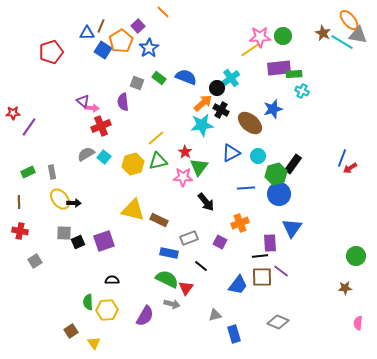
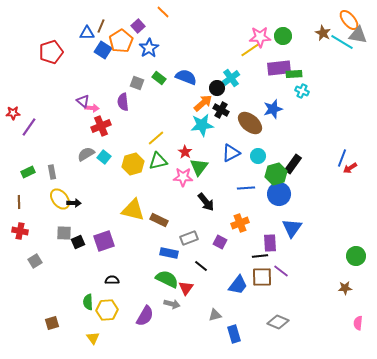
brown square at (71, 331): moved 19 px left, 8 px up; rotated 16 degrees clockwise
yellow triangle at (94, 343): moved 1 px left, 5 px up
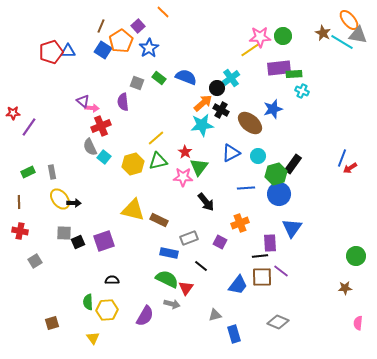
blue triangle at (87, 33): moved 19 px left, 18 px down
gray semicircle at (86, 154): moved 4 px right, 7 px up; rotated 84 degrees counterclockwise
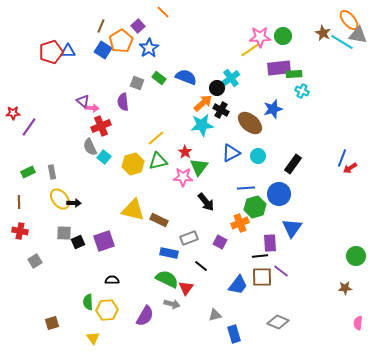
green hexagon at (276, 174): moved 21 px left, 33 px down
